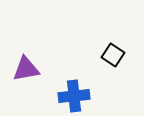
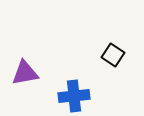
purple triangle: moved 1 px left, 4 px down
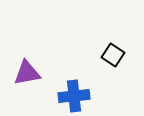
purple triangle: moved 2 px right
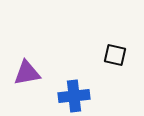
black square: moved 2 px right; rotated 20 degrees counterclockwise
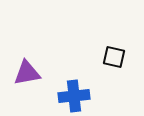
black square: moved 1 px left, 2 px down
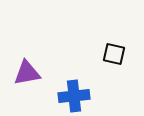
black square: moved 3 px up
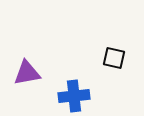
black square: moved 4 px down
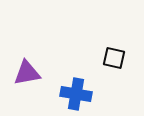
blue cross: moved 2 px right, 2 px up; rotated 16 degrees clockwise
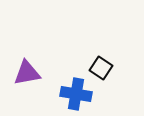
black square: moved 13 px left, 10 px down; rotated 20 degrees clockwise
